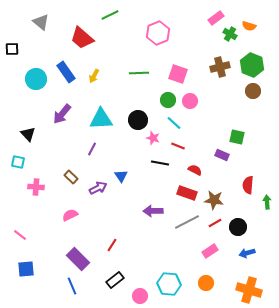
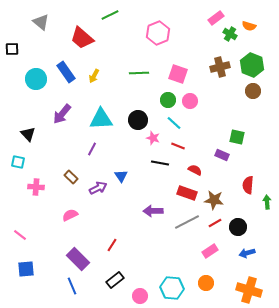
cyan hexagon at (169, 284): moved 3 px right, 4 px down
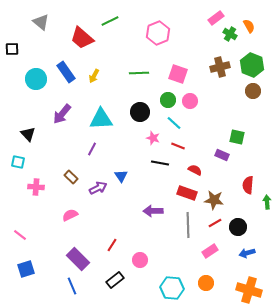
green line at (110, 15): moved 6 px down
orange semicircle at (249, 26): rotated 136 degrees counterclockwise
black circle at (138, 120): moved 2 px right, 8 px up
gray line at (187, 222): moved 1 px right, 3 px down; rotated 65 degrees counterclockwise
blue square at (26, 269): rotated 12 degrees counterclockwise
pink circle at (140, 296): moved 36 px up
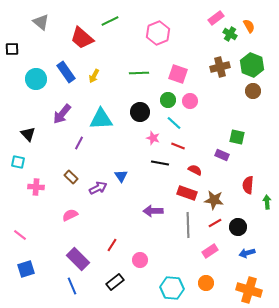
purple line at (92, 149): moved 13 px left, 6 px up
black rectangle at (115, 280): moved 2 px down
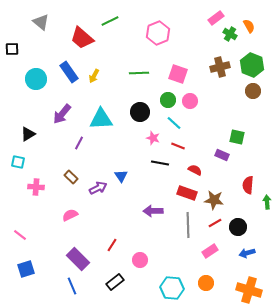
blue rectangle at (66, 72): moved 3 px right
black triangle at (28, 134): rotated 42 degrees clockwise
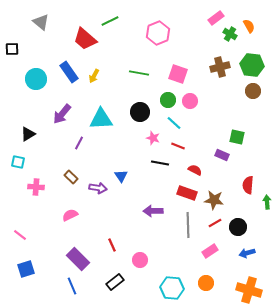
red trapezoid at (82, 38): moved 3 px right, 1 px down
green hexagon at (252, 65): rotated 15 degrees counterclockwise
green line at (139, 73): rotated 12 degrees clockwise
purple arrow at (98, 188): rotated 36 degrees clockwise
red line at (112, 245): rotated 56 degrees counterclockwise
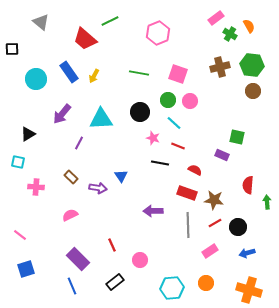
cyan hexagon at (172, 288): rotated 10 degrees counterclockwise
